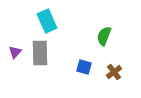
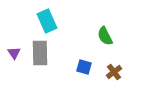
green semicircle: moved 1 px right; rotated 48 degrees counterclockwise
purple triangle: moved 1 px left, 1 px down; rotated 16 degrees counterclockwise
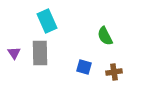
brown cross: rotated 28 degrees clockwise
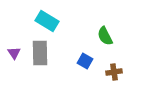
cyan rectangle: rotated 35 degrees counterclockwise
blue square: moved 1 px right, 6 px up; rotated 14 degrees clockwise
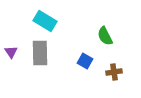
cyan rectangle: moved 2 px left
purple triangle: moved 3 px left, 1 px up
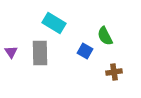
cyan rectangle: moved 9 px right, 2 px down
blue square: moved 10 px up
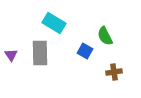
purple triangle: moved 3 px down
